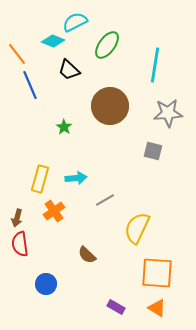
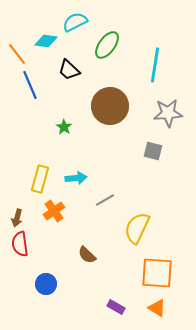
cyan diamond: moved 7 px left; rotated 15 degrees counterclockwise
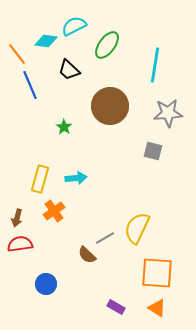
cyan semicircle: moved 1 px left, 4 px down
gray line: moved 38 px down
red semicircle: rotated 90 degrees clockwise
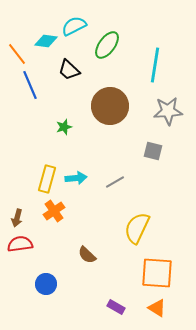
gray star: moved 2 px up
green star: rotated 21 degrees clockwise
yellow rectangle: moved 7 px right
gray line: moved 10 px right, 56 px up
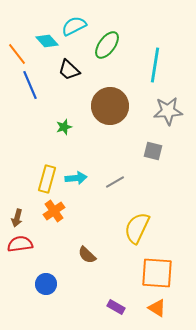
cyan diamond: moved 1 px right; rotated 40 degrees clockwise
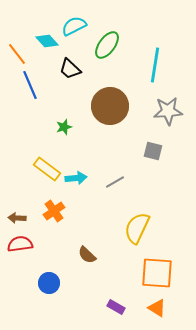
black trapezoid: moved 1 px right, 1 px up
yellow rectangle: moved 10 px up; rotated 68 degrees counterclockwise
brown arrow: rotated 78 degrees clockwise
blue circle: moved 3 px right, 1 px up
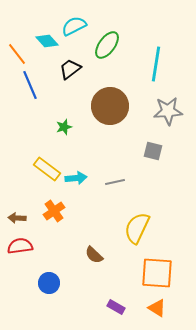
cyan line: moved 1 px right, 1 px up
black trapezoid: rotated 100 degrees clockwise
gray line: rotated 18 degrees clockwise
red semicircle: moved 2 px down
brown semicircle: moved 7 px right
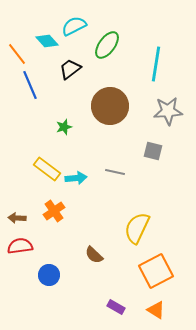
gray line: moved 10 px up; rotated 24 degrees clockwise
orange square: moved 1 px left, 2 px up; rotated 32 degrees counterclockwise
blue circle: moved 8 px up
orange triangle: moved 1 px left, 2 px down
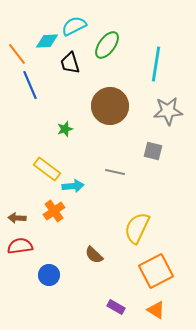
cyan diamond: rotated 50 degrees counterclockwise
black trapezoid: moved 6 px up; rotated 70 degrees counterclockwise
green star: moved 1 px right, 2 px down
cyan arrow: moved 3 px left, 8 px down
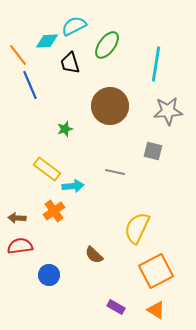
orange line: moved 1 px right, 1 px down
